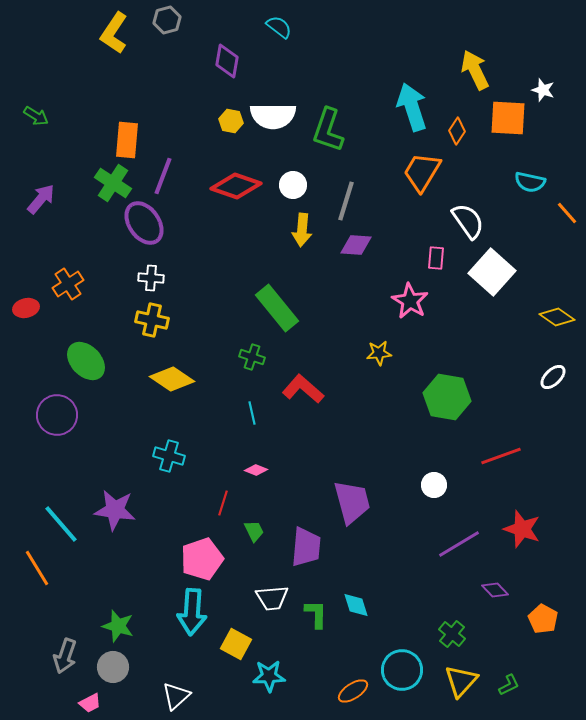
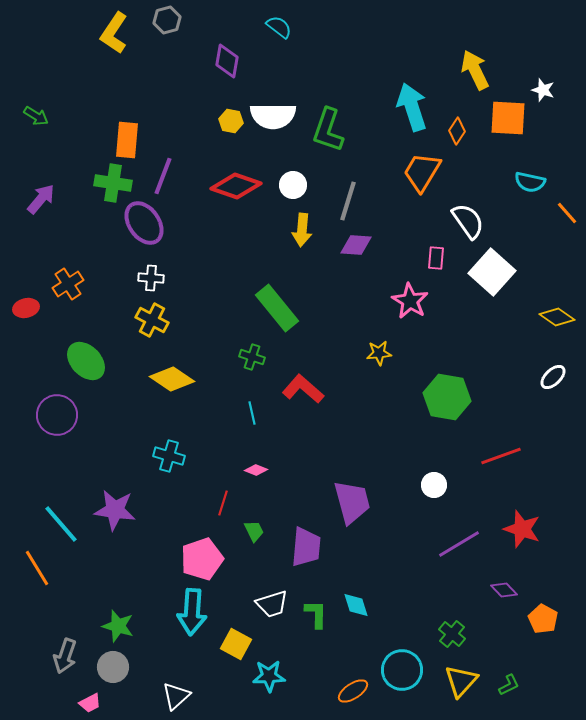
green cross at (113, 183): rotated 24 degrees counterclockwise
gray line at (346, 201): moved 2 px right
yellow cross at (152, 320): rotated 16 degrees clockwise
purple diamond at (495, 590): moved 9 px right
white trapezoid at (272, 598): moved 6 px down; rotated 12 degrees counterclockwise
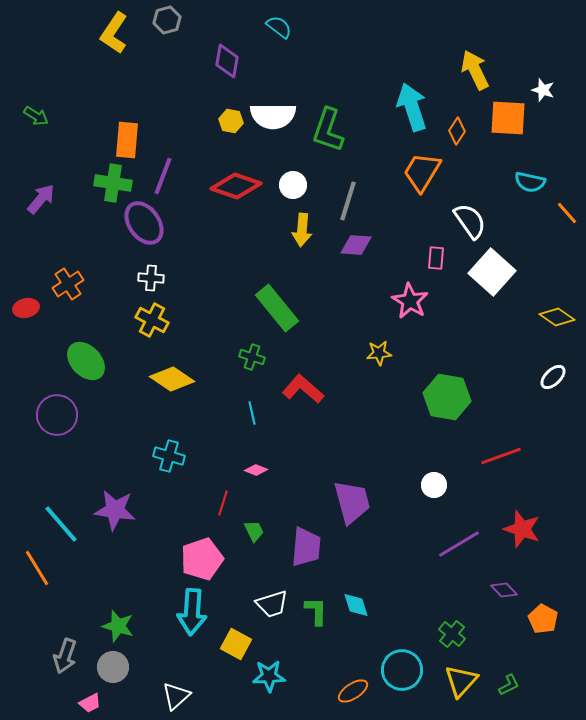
white semicircle at (468, 221): moved 2 px right
green L-shape at (316, 614): moved 3 px up
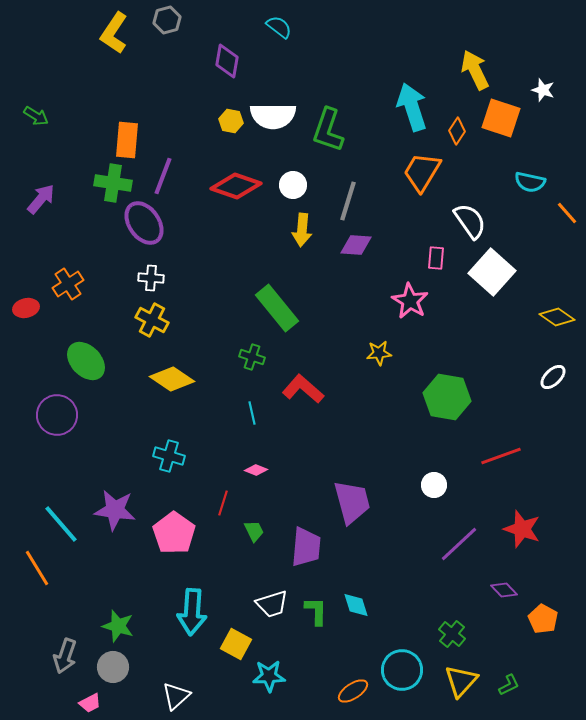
orange square at (508, 118): moved 7 px left; rotated 15 degrees clockwise
purple line at (459, 544): rotated 12 degrees counterclockwise
pink pentagon at (202, 559): moved 28 px left, 26 px up; rotated 18 degrees counterclockwise
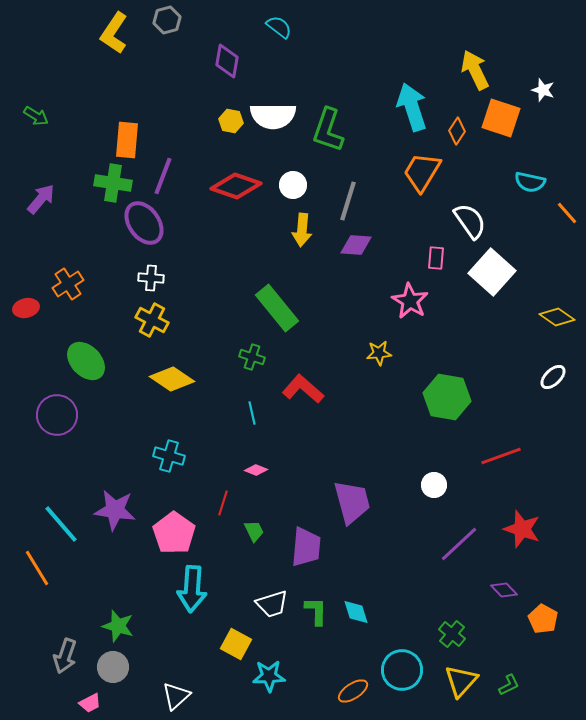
cyan diamond at (356, 605): moved 7 px down
cyan arrow at (192, 612): moved 23 px up
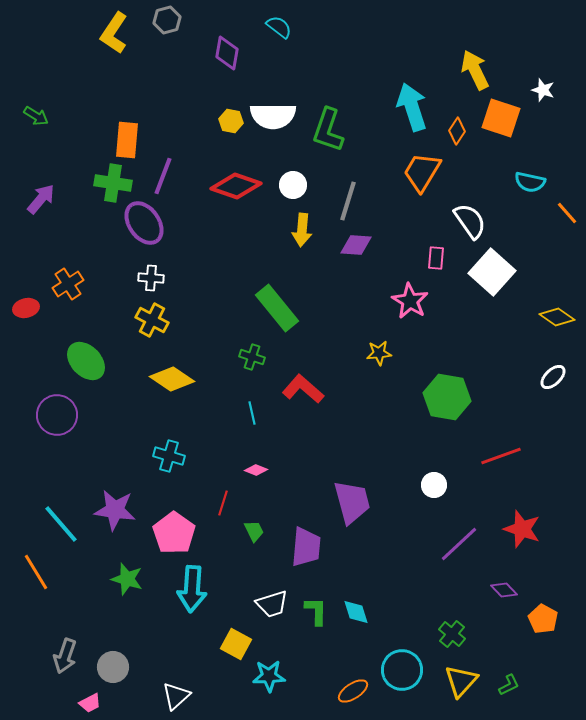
purple diamond at (227, 61): moved 8 px up
orange line at (37, 568): moved 1 px left, 4 px down
green star at (118, 626): moved 9 px right, 47 px up
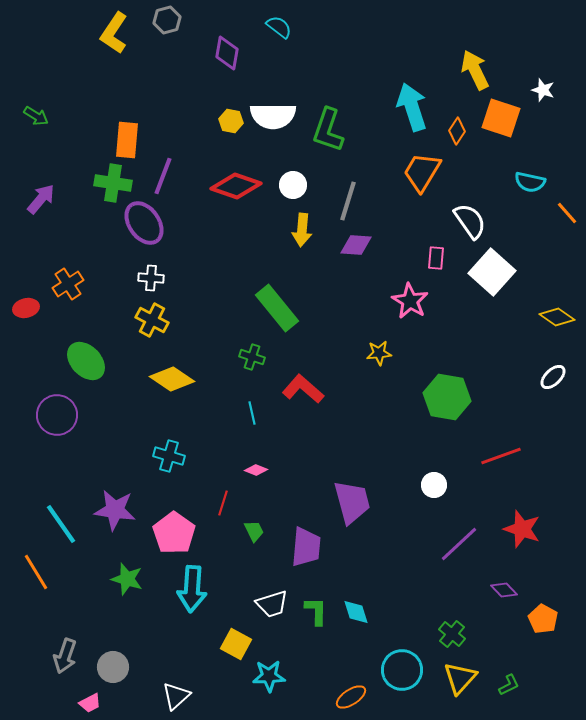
cyan line at (61, 524): rotated 6 degrees clockwise
yellow triangle at (461, 681): moved 1 px left, 3 px up
orange ellipse at (353, 691): moved 2 px left, 6 px down
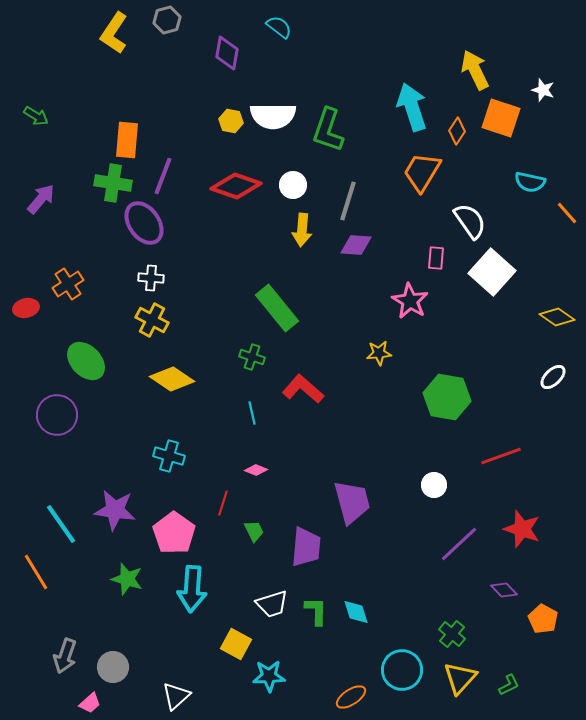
pink trapezoid at (90, 703): rotated 15 degrees counterclockwise
